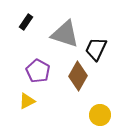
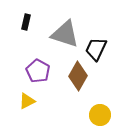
black rectangle: rotated 21 degrees counterclockwise
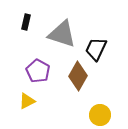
gray triangle: moved 3 px left
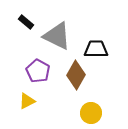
black rectangle: rotated 63 degrees counterclockwise
gray triangle: moved 5 px left, 2 px down; rotated 8 degrees clockwise
black trapezoid: rotated 65 degrees clockwise
brown diamond: moved 2 px left, 1 px up
yellow circle: moved 9 px left, 2 px up
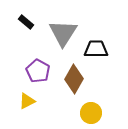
gray triangle: moved 6 px right, 3 px up; rotated 36 degrees clockwise
brown diamond: moved 2 px left, 4 px down
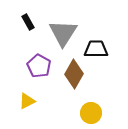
black rectangle: moved 2 px right; rotated 21 degrees clockwise
purple pentagon: moved 1 px right, 5 px up
brown diamond: moved 5 px up
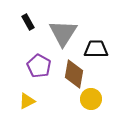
brown diamond: rotated 20 degrees counterclockwise
yellow circle: moved 14 px up
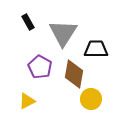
purple pentagon: moved 1 px right, 1 px down
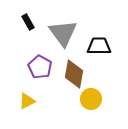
gray triangle: rotated 8 degrees counterclockwise
black trapezoid: moved 3 px right, 3 px up
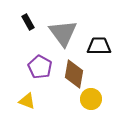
yellow triangle: rotated 48 degrees clockwise
